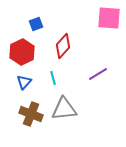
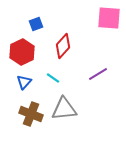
cyan line: rotated 40 degrees counterclockwise
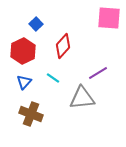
blue square: rotated 24 degrees counterclockwise
red hexagon: moved 1 px right, 1 px up
purple line: moved 1 px up
gray triangle: moved 18 px right, 11 px up
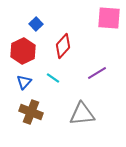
purple line: moved 1 px left
gray triangle: moved 16 px down
brown cross: moved 2 px up
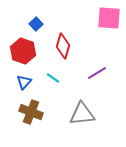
red diamond: rotated 25 degrees counterclockwise
red hexagon: rotated 15 degrees counterclockwise
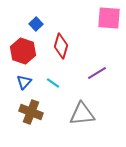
red diamond: moved 2 px left
cyan line: moved 5 px down
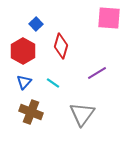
red hexagon: rotated 10 degrees clockwise
gray triangle: rotated 48 degrees counterclockwise
